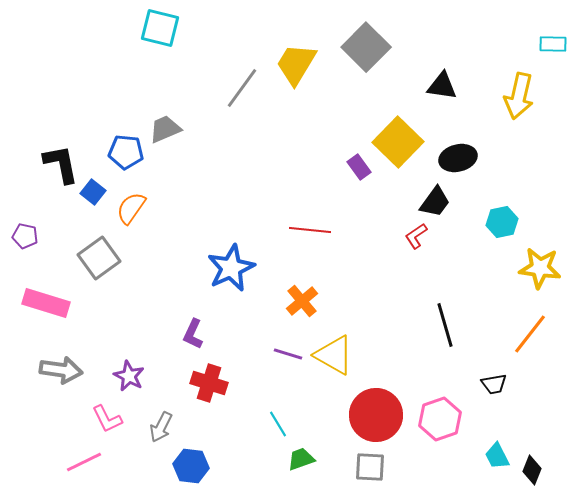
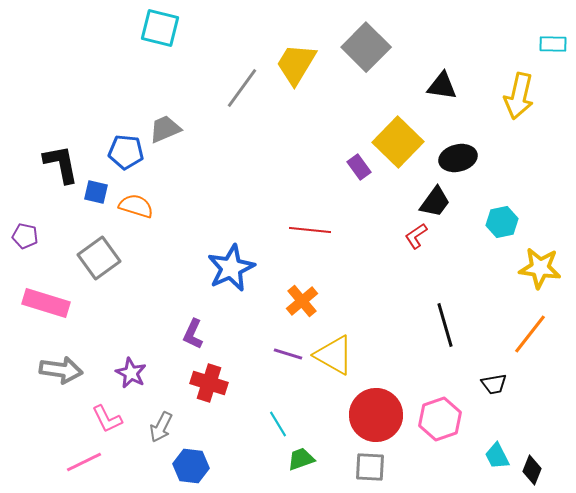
blue square at (93, 192): moved 3 px right; rotated 25 degrees counterclockwise
orange semicircle at (131, 208): moved 5 px right, 2 px up; rotated 72 degrees clockwise
purple star at (129, 376): moved 2 px right, 3 px up
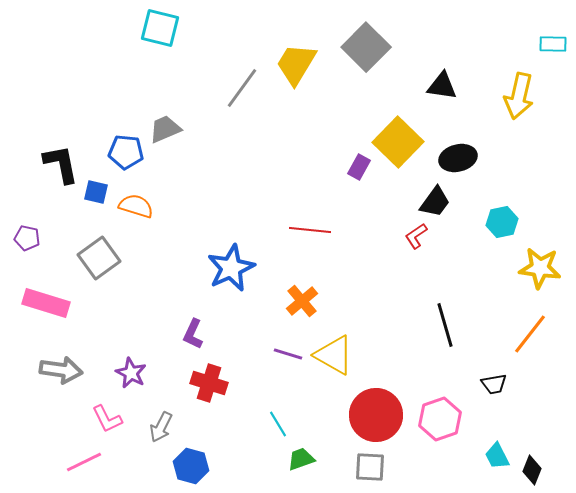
purple rectangle at (359, 167): rotated 65 degrees clockwise
purple pentagon at (25, 236): moved 2 px right, 2 px down
blue hexagon at (191, 466): rotated 8 degrees clockwise
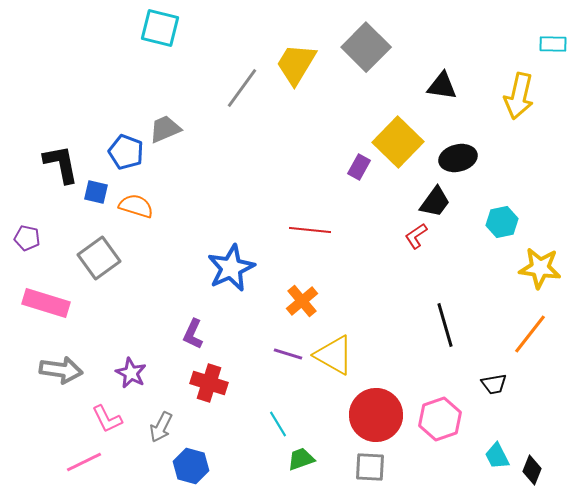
blue pentagon at (126, 152): rotated 16 degrees clockwise
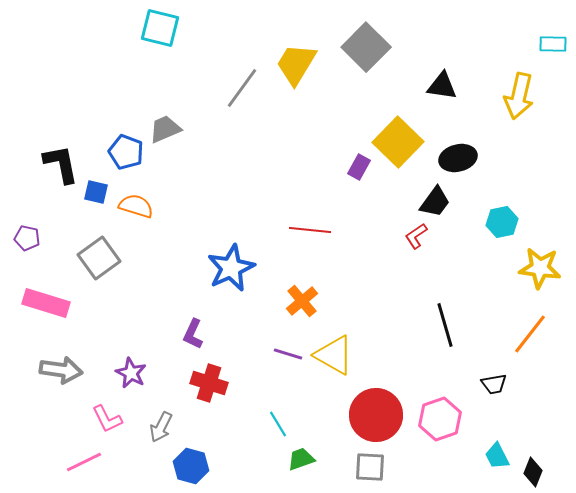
black diamond at (532, 470): moved 1 px right, 2 px down
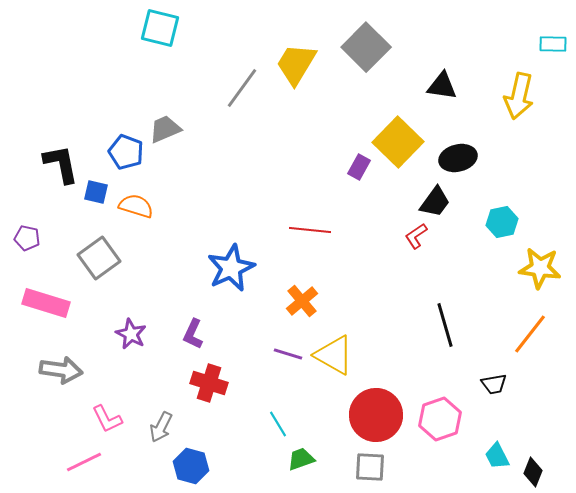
purple star at (131, 373): moved 39 px up
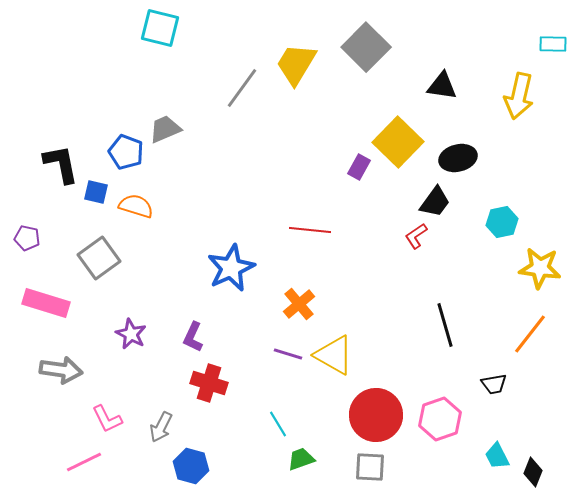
orange cross at (302, 301): moved 3 px left, 3 px down
purple L-shape at (193, 334): moved 3 px down
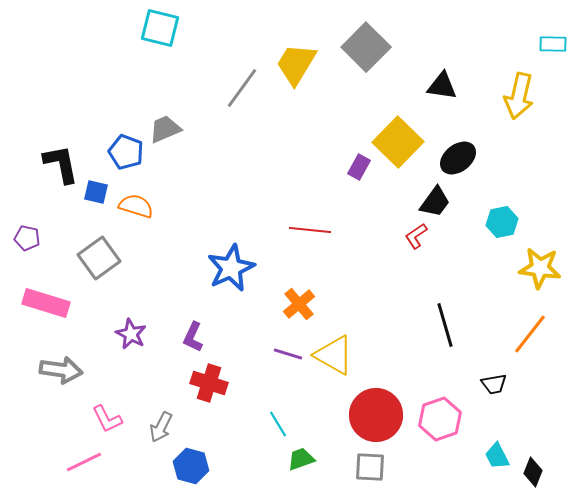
black ellipse at (458, 158): rotated 24 degrees counterclockwise
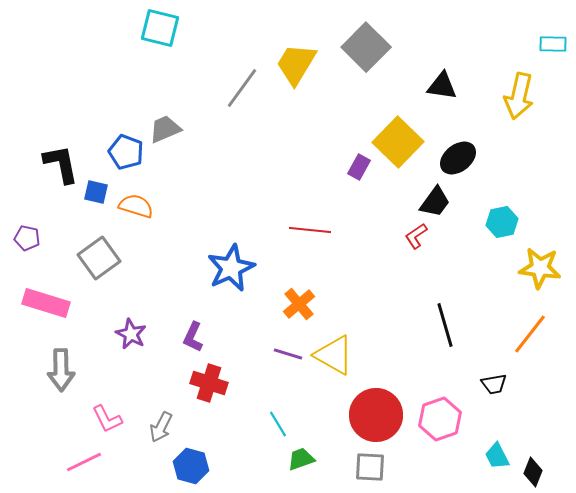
gray arrow at (61, 370): rotated 81 degrees clockwise
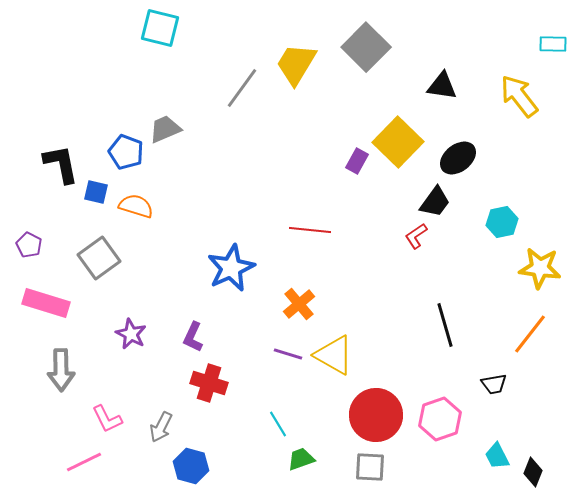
yellow arrow at (519, 96): rotated 129 degrees clockwise
purple rectangle at (359, 167): moved 2 px left, 6 px up
purple pentagon at (27, 238): moved 2 px right, 7 px down; rotated 15 degrees clockwise
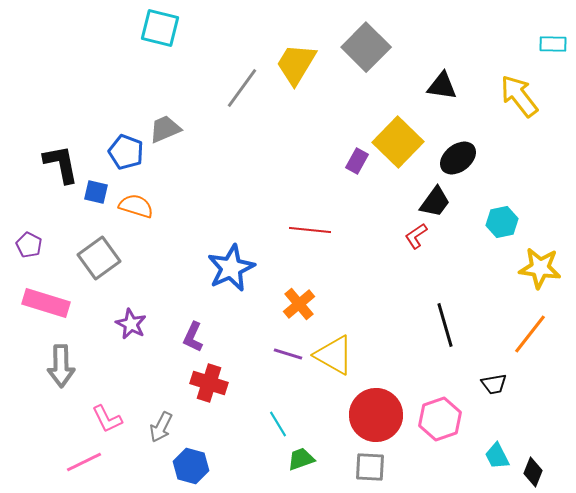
purple star at (131, 334): moved 10 px up
gray arrow at (61, 370): moved 4 px up
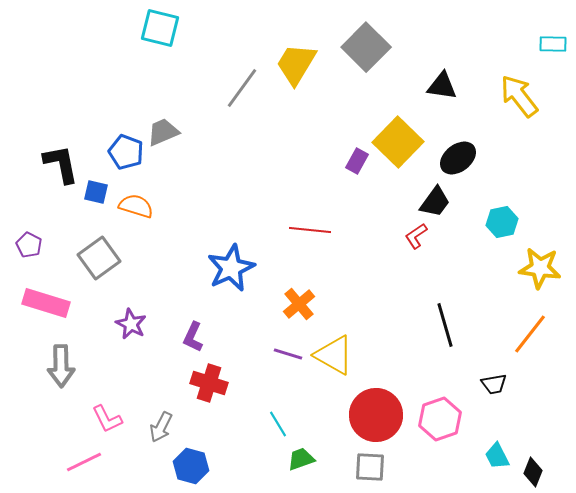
gray trapezoid at (165, 129): moved 2 px left, 3 px down
